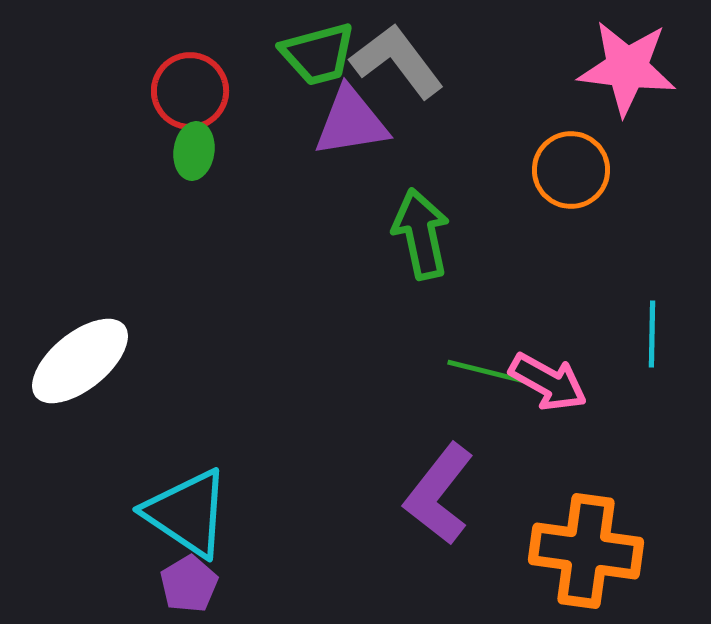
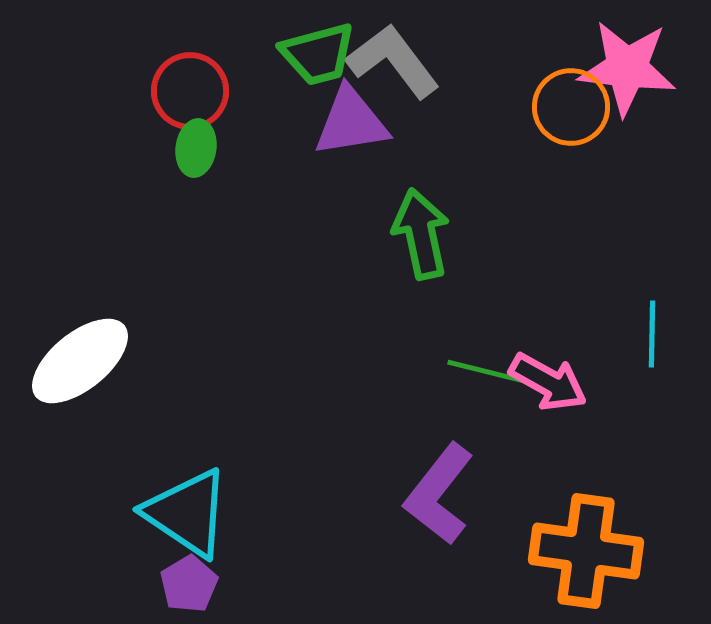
gray L-shape: moved 4 px left
green ellipse: moved 2 px right, 3 px up
orange circle: moved 63 px up
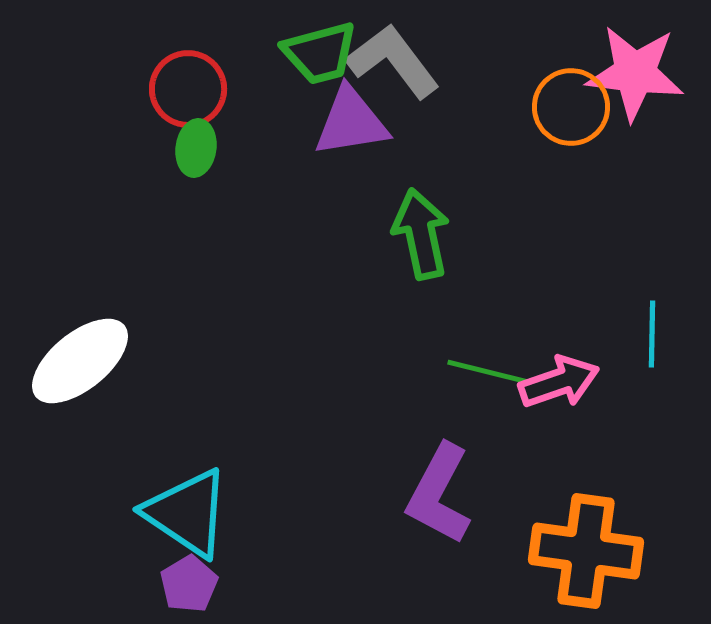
green trapezoid: moved 2 px right, 1 px up
pink star: moved 8 px right, 5 px down
red circle: moved 2 px left, 2 px up
pink arrow: moved 11 px right; rotated 48 degrees counterclockwise
purple L-shape: rotated 10 degrees counterclockwise
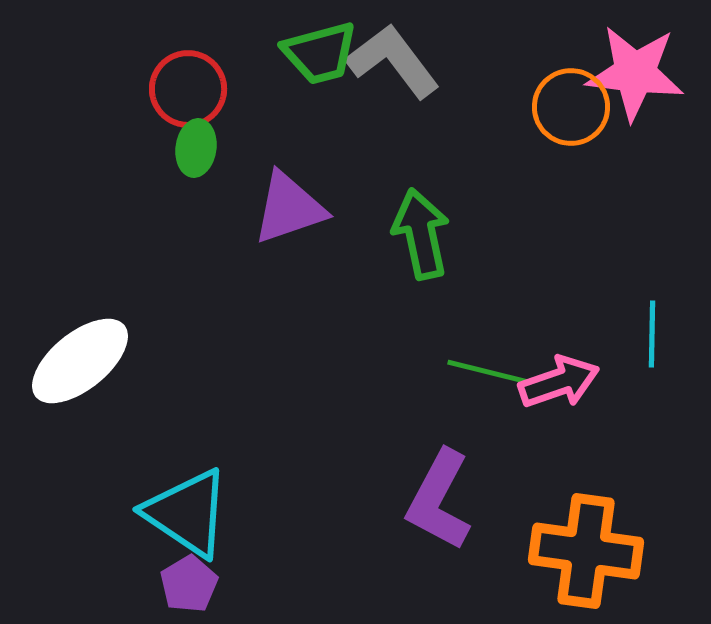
purple triangle: moved 62 px left, 86 px down; rotated 10 degrees counterclockwise
purple L-shape: moved 6 px down
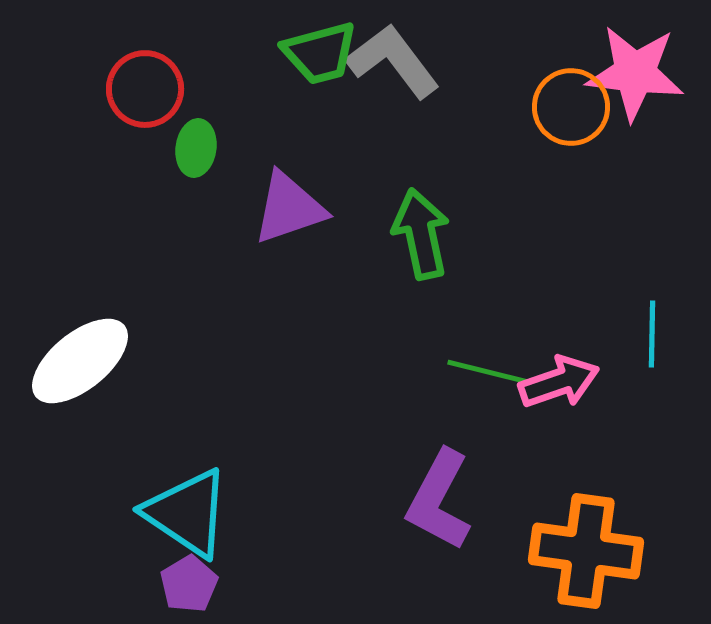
red circle: moved 43 px left
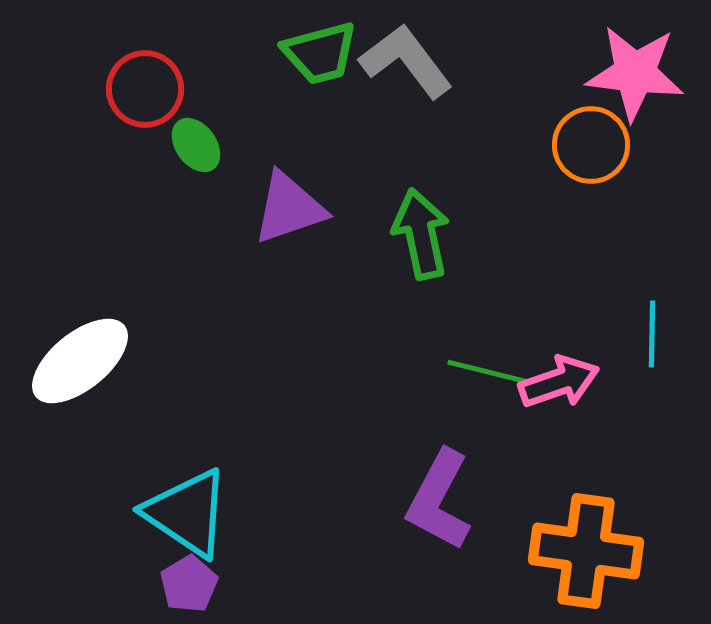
gray L-shape: moved 13 px right
orange circle: moved 20 px right, 38 px down
green ellipse: moved 3 px up; rotated 44 degrees counterclockwise
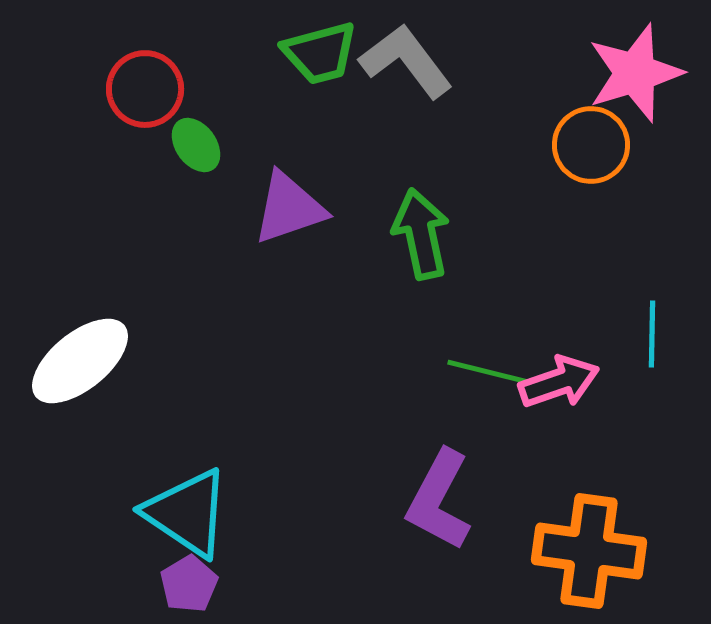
pink star: rotated 24 degrees counterclockwise
orange cross: moved 3 px right
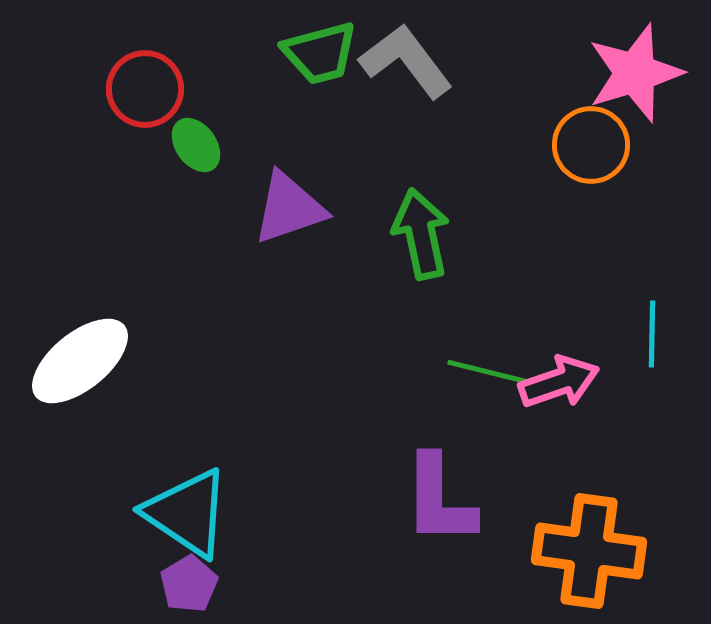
purple L-shape: rotated 28 degrees counterclockwise
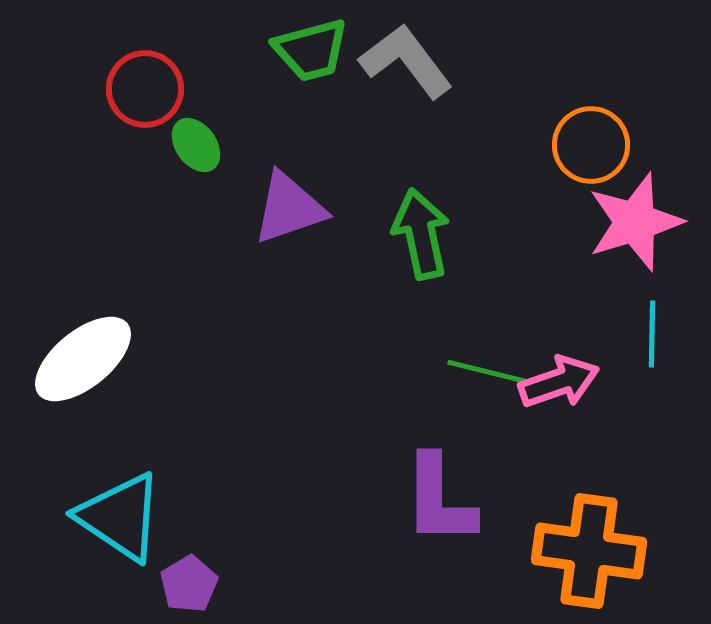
green trapezoid: moved 9 px left, 3 px up
pink star: moved 149 px down
white ellipse: moved 3 px right, 2 px up
cyan triangle: moved 67 px left, 4 px down
